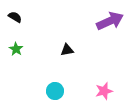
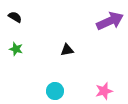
green star: rotated 16 degrees counterclockwise
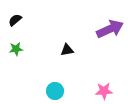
black semicircle: moved 3 px down; rotated 72 degrees counterclockwise
purple arrow: moved 8 px down
green star: rotated 24 degrees counterclockwise
pink star: rotated 12 degrees clockwise
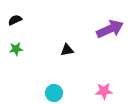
black semicircle: rotated 16 degrees clockwise
cyan circle: moved 1 px left, 2 px down
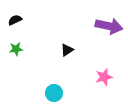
purple arrow: moved 1 px left, 3 px up; rotated 36 degrees clockwise
black triangle: rotated 24 degrees counterclockwise
pink star: moved 14 px up; rotated 12 degrees counterclockwise
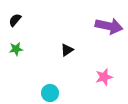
black semicircle: rotated 24 degrees counterclockwise
cyan circle: moved 4 px left
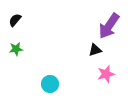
purple arrow: rotated 112 degrees clockwise
black triangle: moved 28 px right; rotated 16 degrees clockwise
pink star: moved 2 px right, 3 px up
cyan circle: moved 9 px up
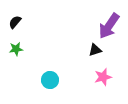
black semicircle: moved 2 px down
pink star: moved 3 px left, 3 px down
cyan circle: moved 4 px up
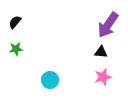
purple arrow: moved 1 px left, 1 px up
black triangle: moved 6 px right, 2 px down; rotated 24 degrees clockwise
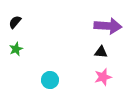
purple arrow: moved 1 px down; rotated 120 degrees counterclockwise
green star: rotated 16 degrees counterclockwise
